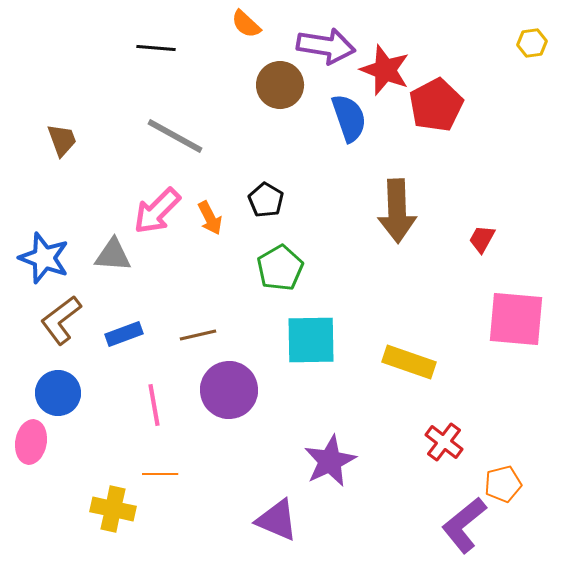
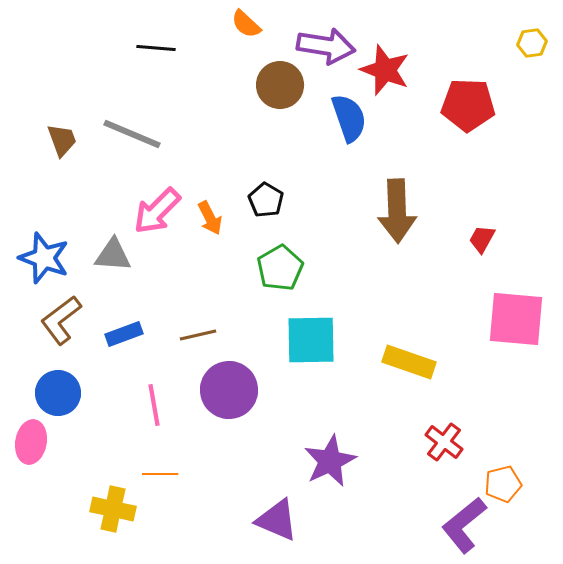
red pentagon: moved 32 px right; rotated 30 degrees clockwise
gray line: moved 43 px left, 2 px up; rotated 6 degrees counterclockwise
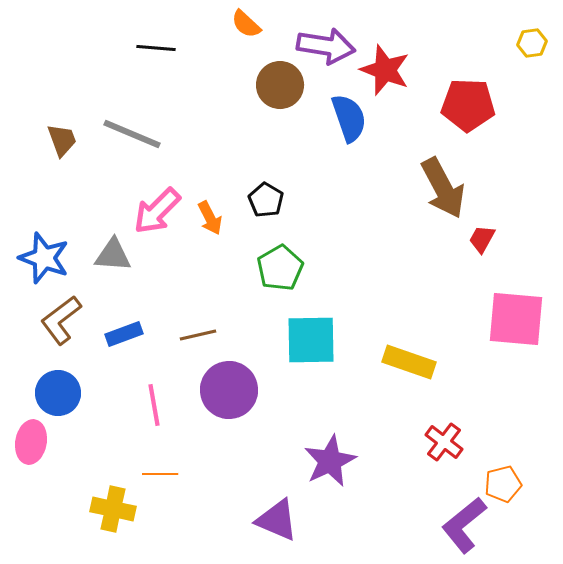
brown arrow: moved 46 px right, 23 px up; rotated 26 degrees counterclockwise
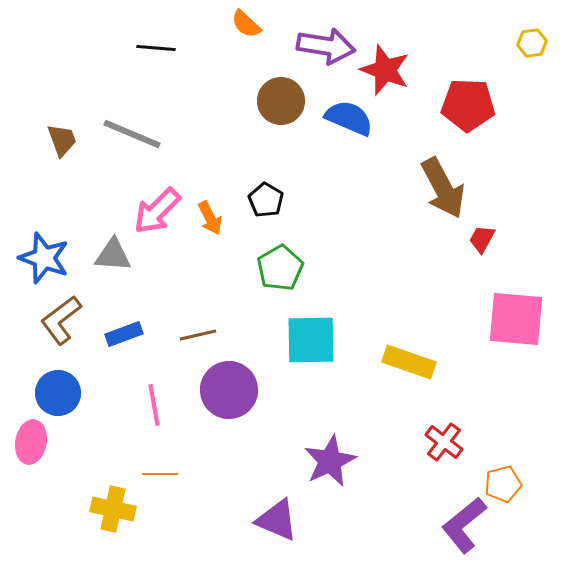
brown circle: moved 1 px right, 16 px down
blue semicircle: rotated 48 degrees counterclockwise
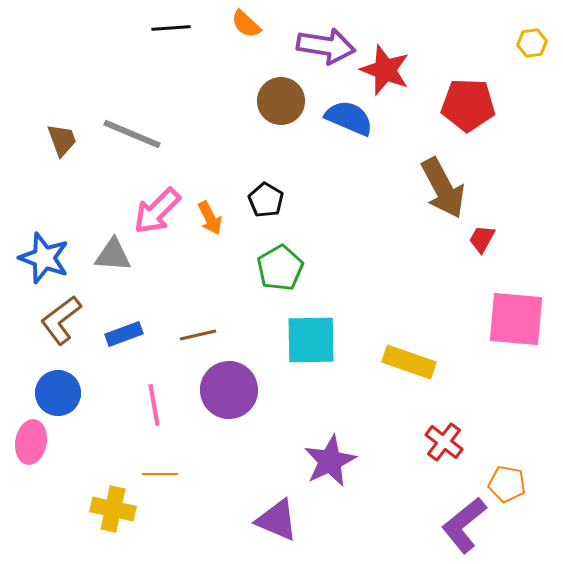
black line: moved 15 px right, 20 px up; rotated 9 degrees counterclockwise
orange pentagon: moved 4 px right; rotated 24 degrees clockwise
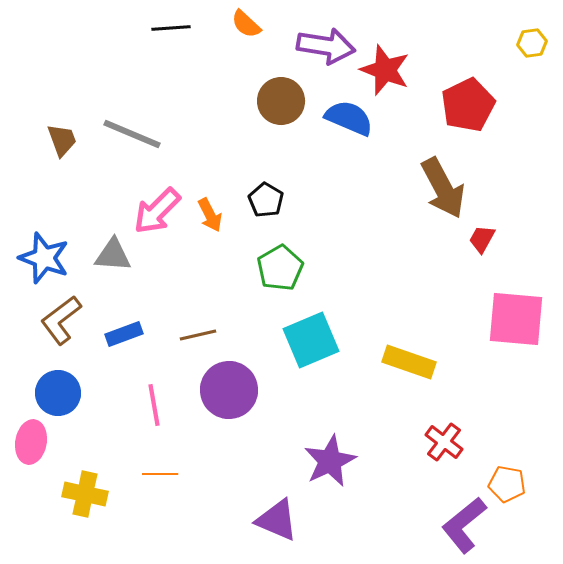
red pentagon: rotated 28 degrees counterclockwise
orange arrow: moved 3 px up
cyan square: rotated 22 degrees counterclockwise
yellow cross: moved 28 px left, 15 px up
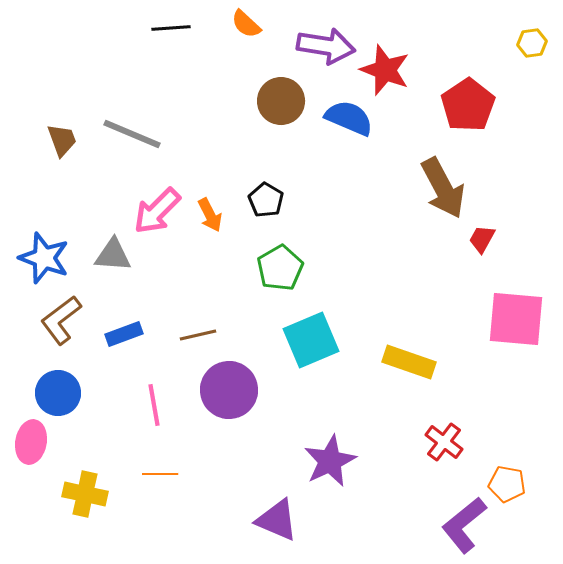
red pentagon: rotated 8 degrees counterclockwise
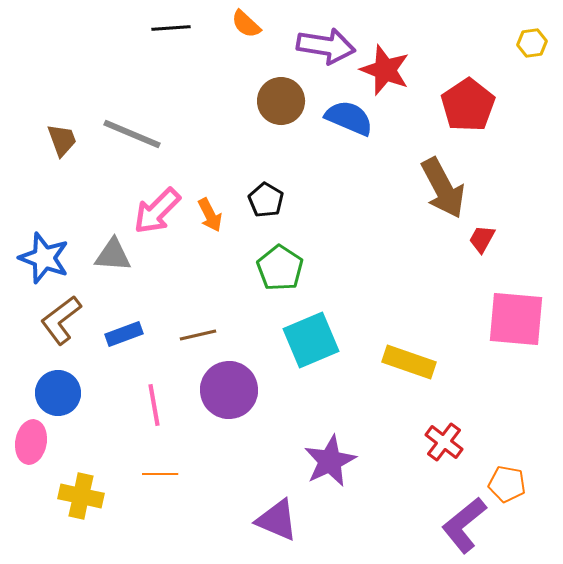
green pentagon: rotated 9 degrees counterclockwise
yellow cross: moved 4 px left, 2 px down
